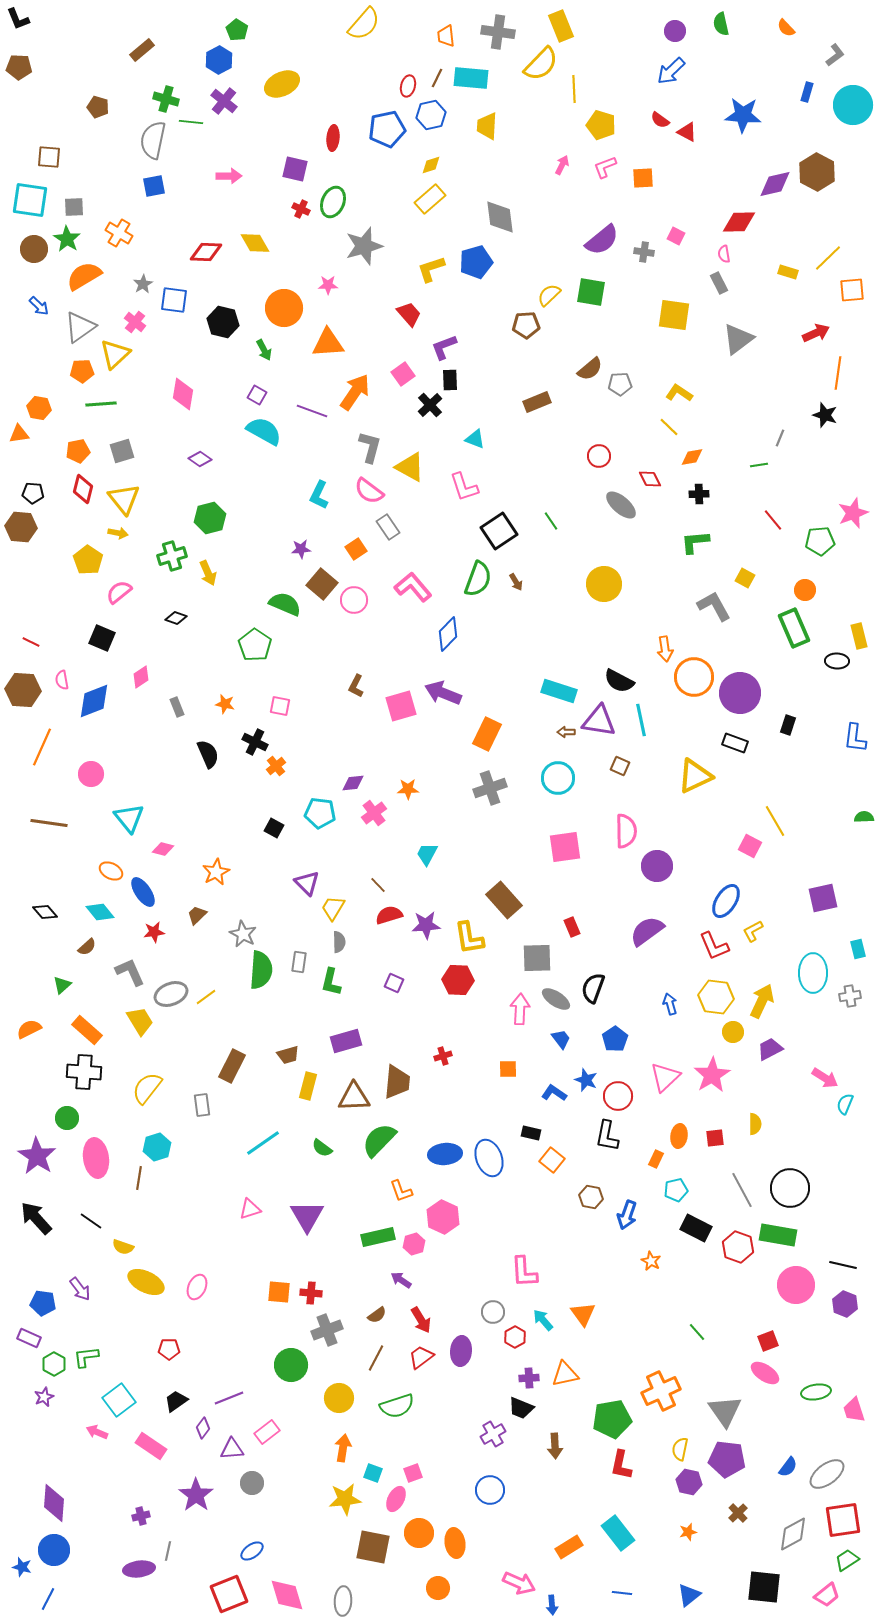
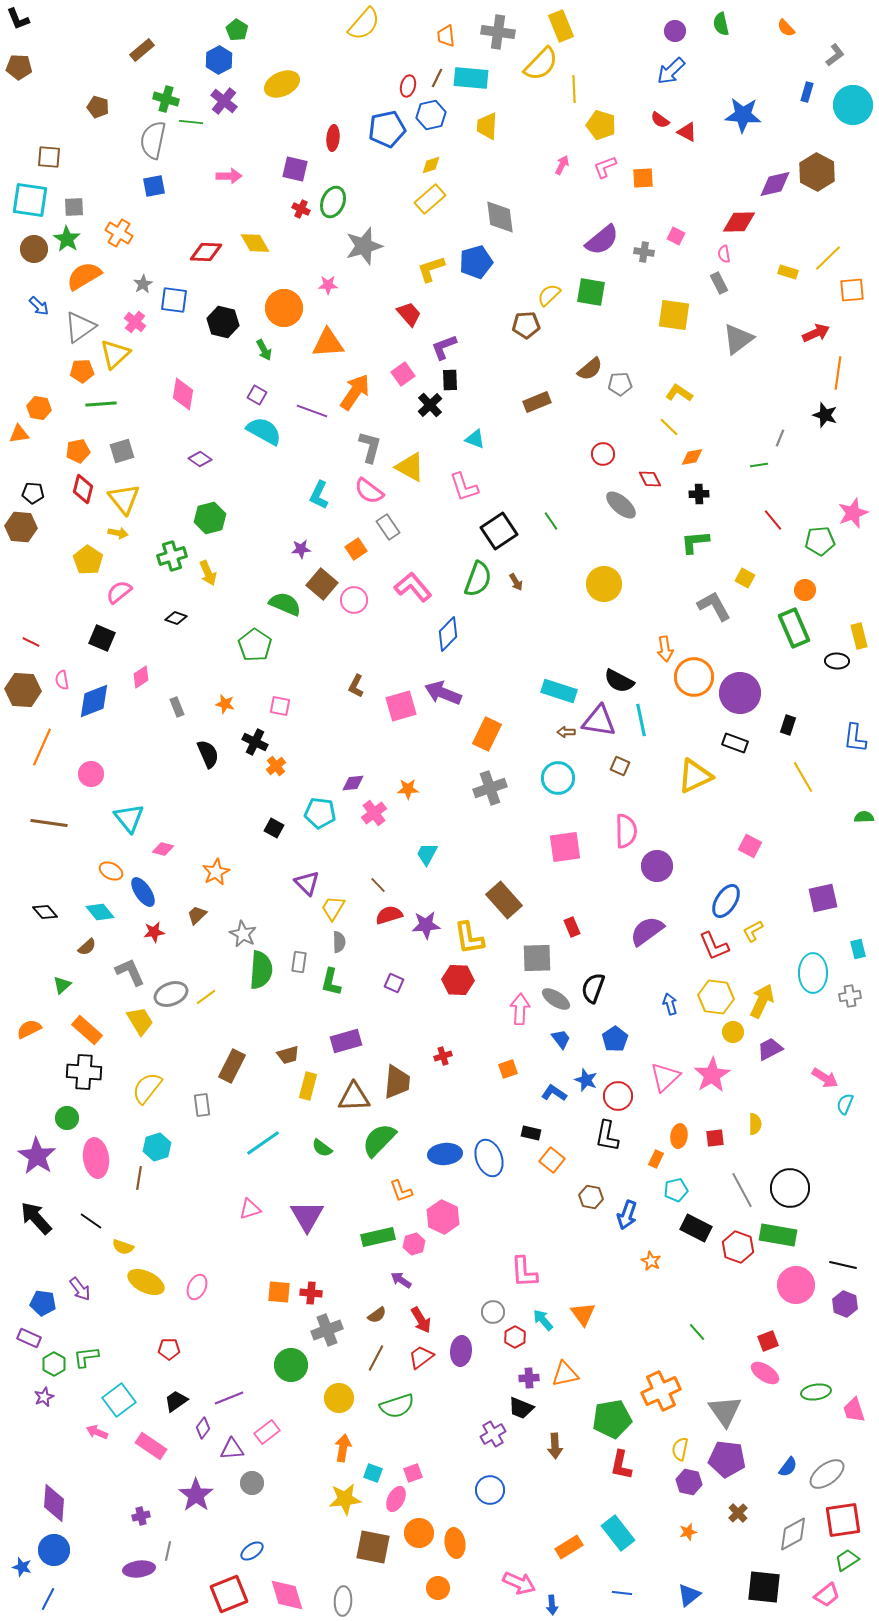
red circle at (599, 456): moved 4 px right, 2 px up
yellow line at (775, 821): moved 28 px right, 44 px up
orange square at (508, 1069): rotated 18 degrees counterclockwise
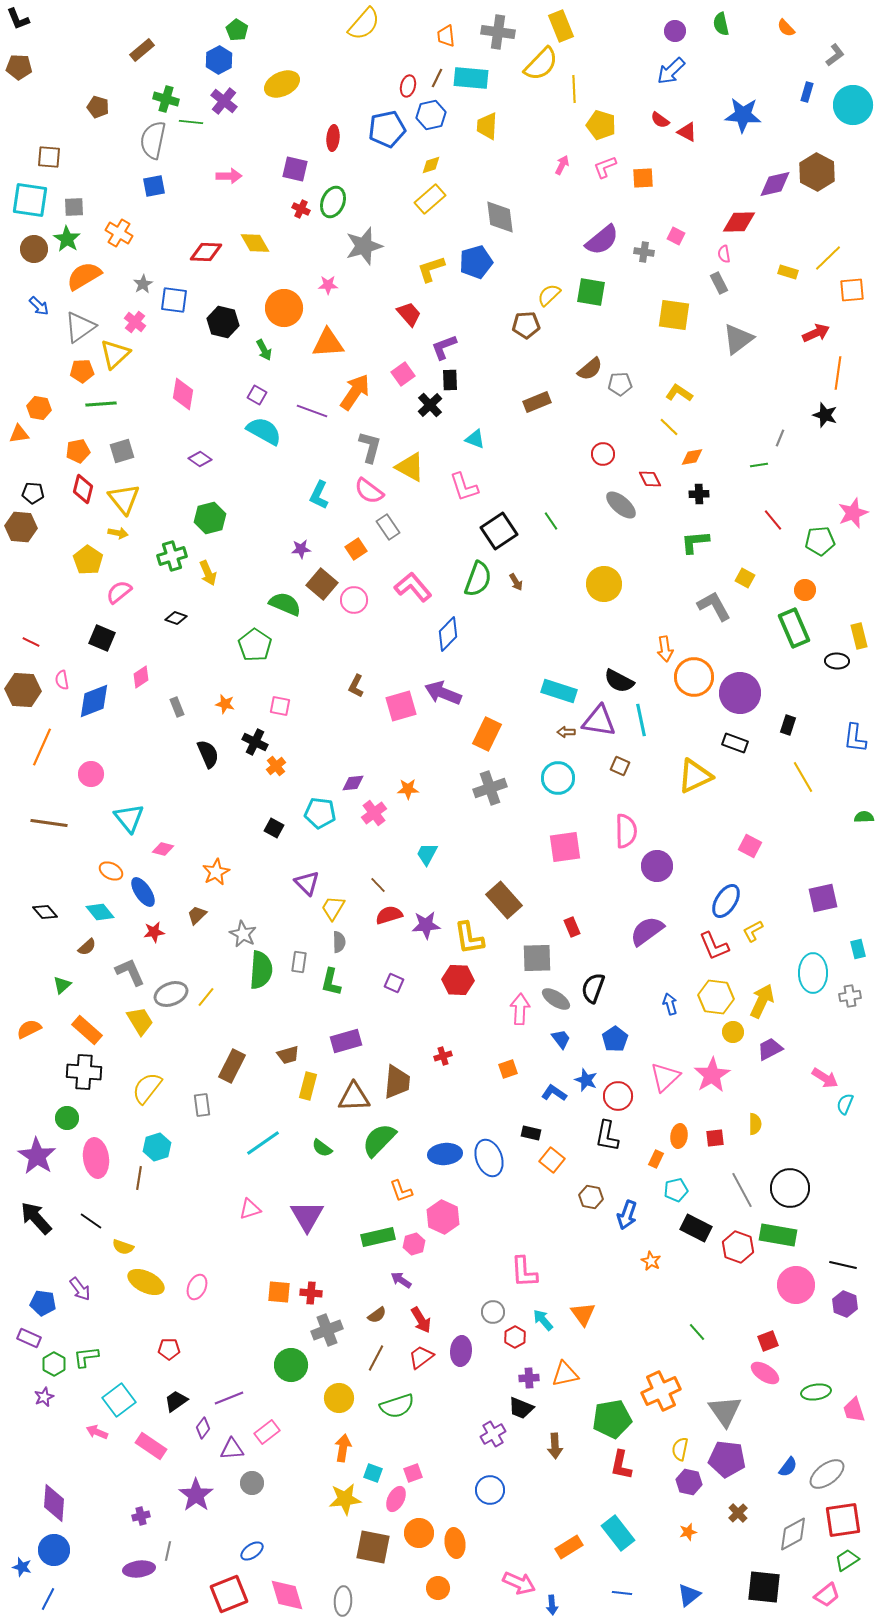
yellow line at (206, 997): rotated 15 degrees counterclockwise
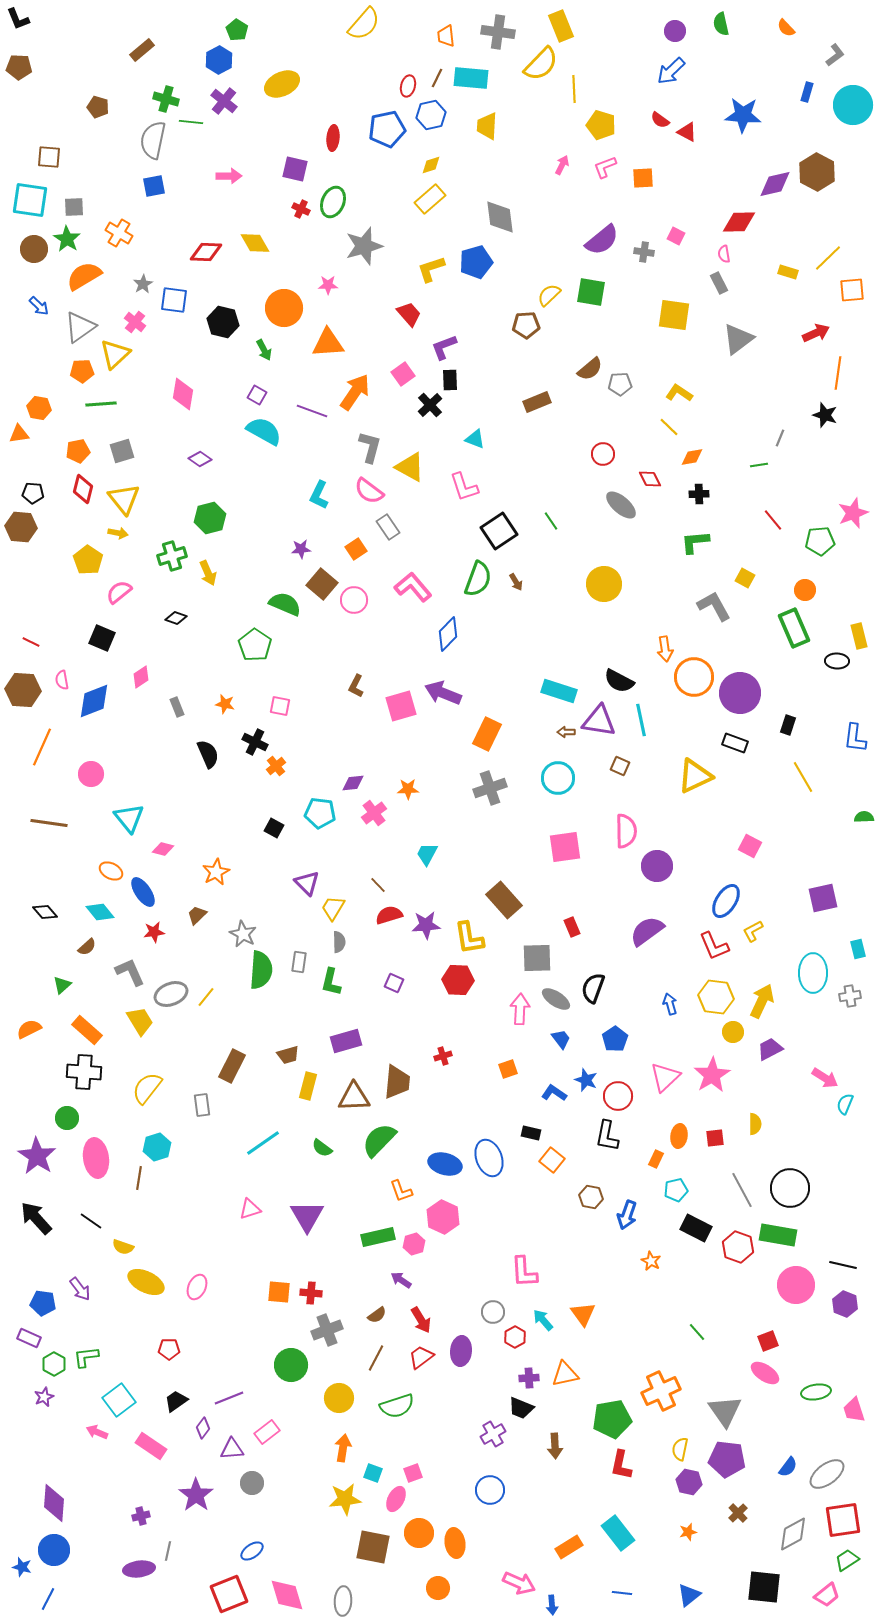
blue ellipse at (445, 1154): moved 10 px down; rotated 20 degrees clockwise
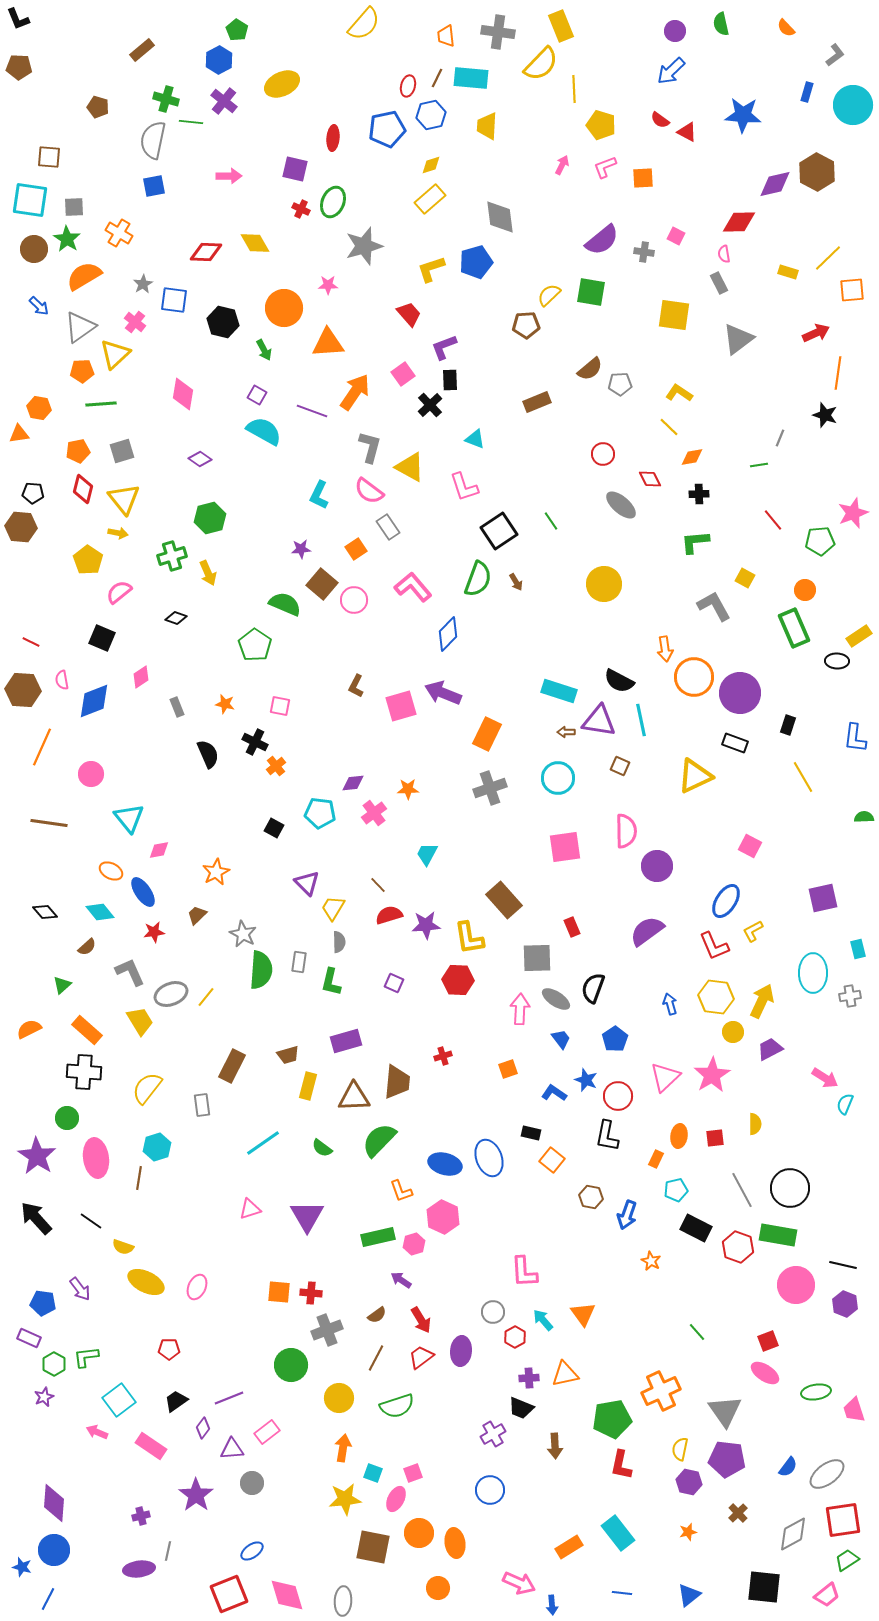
yellow rectangle at (859, 636): rotated 70 degrees clockwise
pink diamond at (163, 849): moved 4 px left, 1 px down; rotated 25 degrees counterclockwise
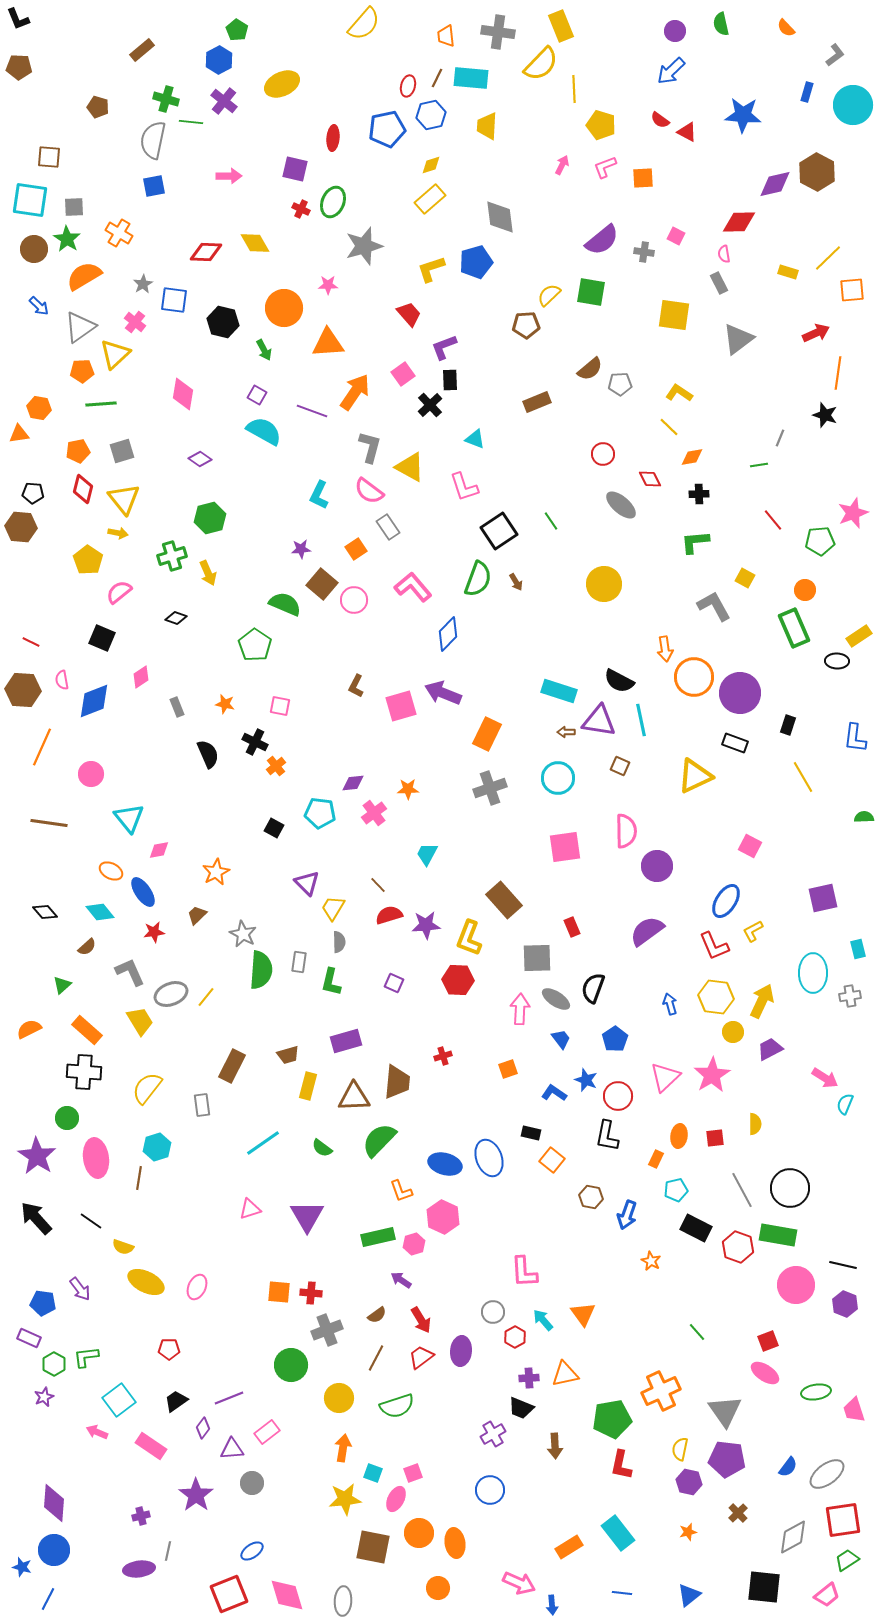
yellow L-shape at (469, 938): rotated 30 degrees clockwise
gray diamond at (793, 1534): moved 3 px down
